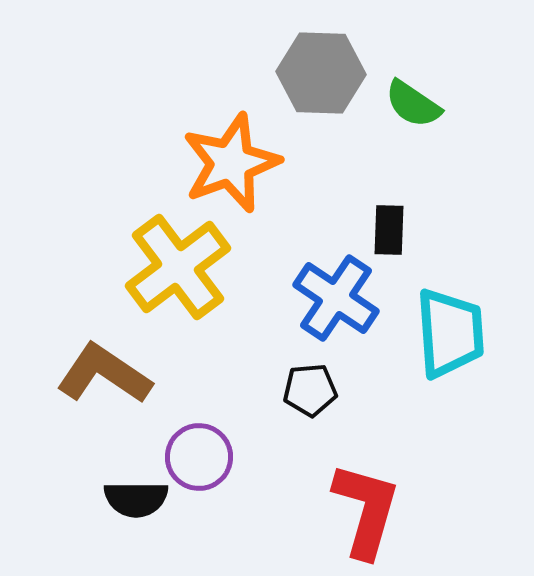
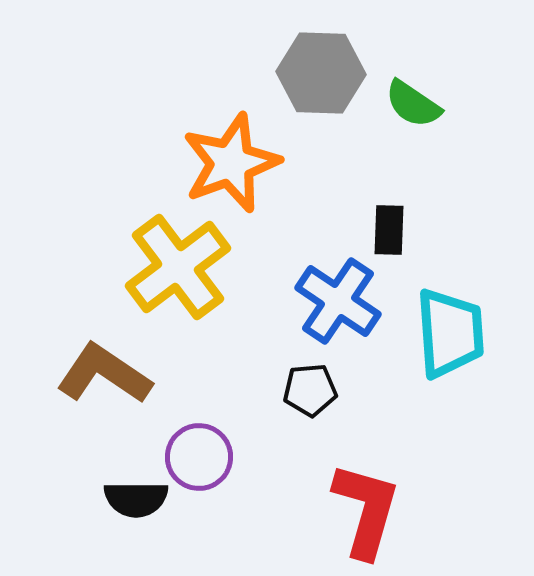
blue cross: moved 2 px right, 3 px down
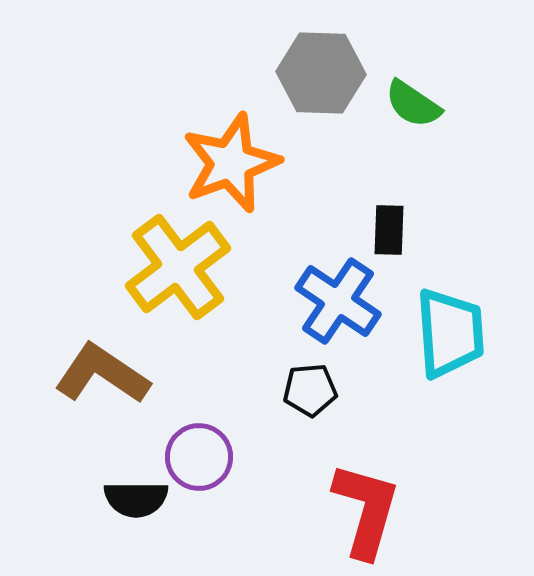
brown L-shape: moved 2 px left
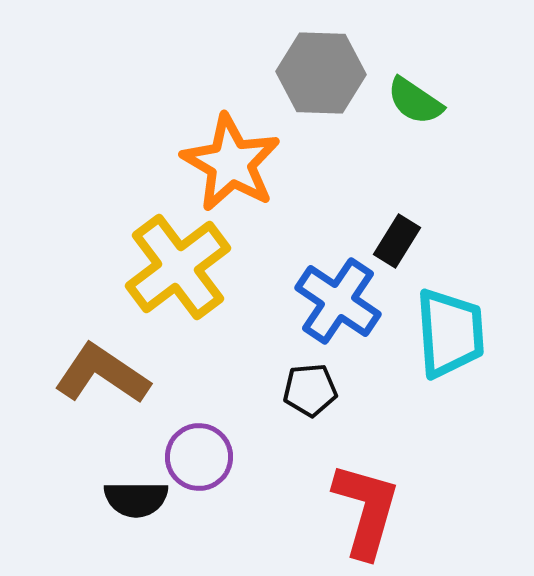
green semicircle: moved 2 px right, 3 px up
orange star: rotated 22 degrees counterclockwise
black rectangle: moved 8 px right, 11 px down; rotated 30 degrees clockwise
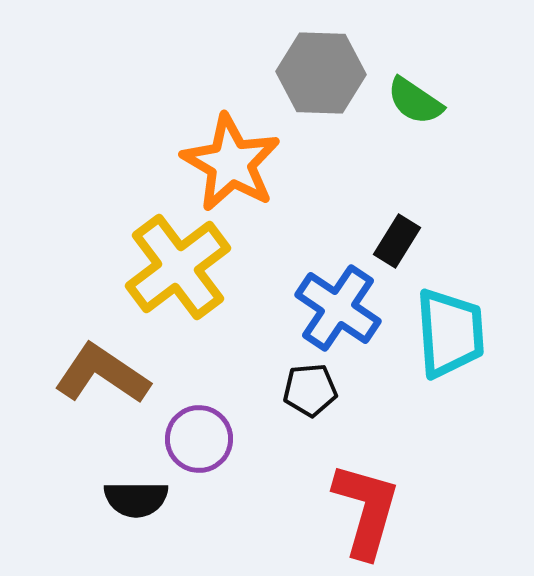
blue cross: moved 7 px down
purple circle: moved 18 px up
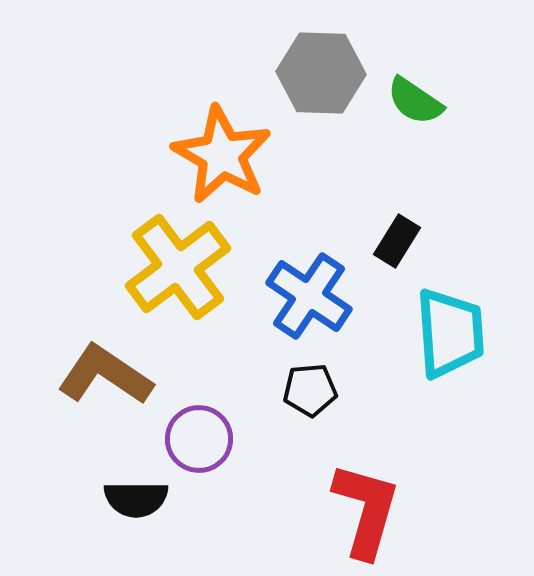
orange star: moved 9 px left, 8 px up
blue cross: moved 29 px left, 12 px up
brown L-shape: moved 3 px right, 1 px down
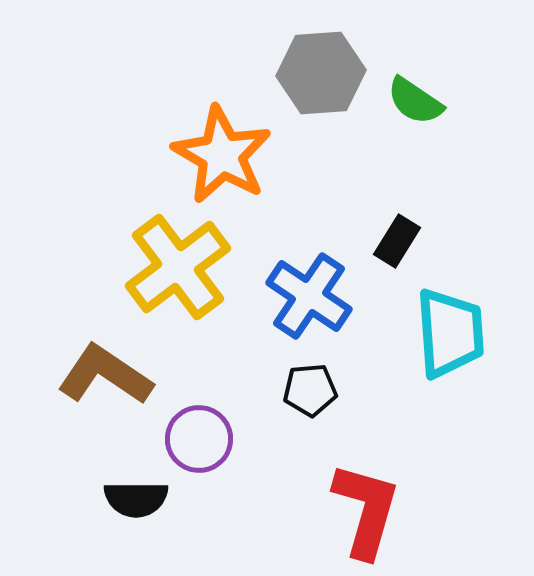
gray hexagon: rotated 6 degrees counterclockwise
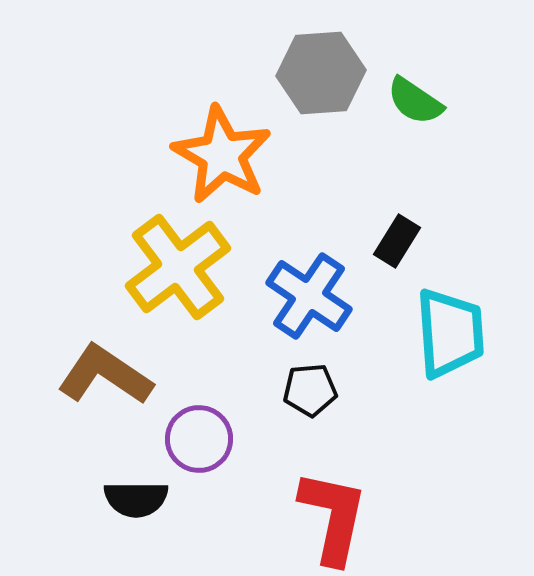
red L-shape: moved 33 px left, 7 px down; rotated 4 degrees counterclockwise
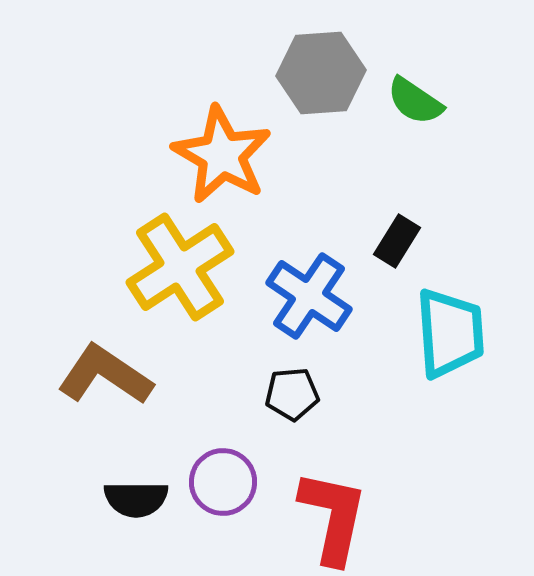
yellow cross: moved 2 px right; rotated 4 degrees clockwise
black pentagon: moved 18 px left, 4 px down
purple circle: moved 24 px right, 43 px down
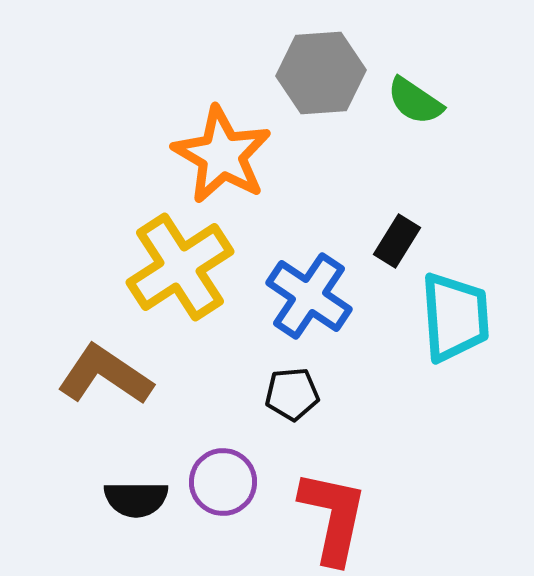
cyan trapezoid: moved 5 px right, 16 px up
